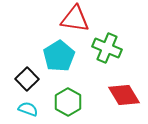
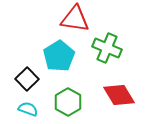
red diamond: moved 5 px left
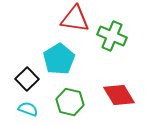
green cross: moved 5 px right, 12 px up
cyan pentagon: moved 3 px down
green hexagon: moved 2 px right; rotated 16 degrees counterclockwise
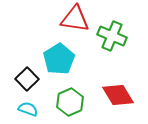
red diamond: moved 1 px left
green hexagon: rotated 24 degrees clockwise
